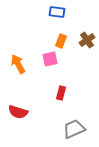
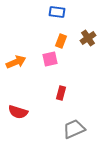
brown cross: moved 1 px right, 2 px up
orange arrow: moved 2 px left, 2 px up; rotated 96 degrees clockwise
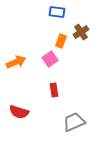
brown cross: moved 7 px left, 6 px up
pink square: rotated 21 degrees counterclockwise
red rectangle: moved 7 px left, 3 px up; rotated 24 degrees counterclockwise
red semicircle: moved 1 px right
gray trapezoid: moved 7 px up
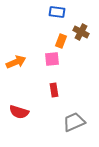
brown cross: rotated 28 degrees counterclockwise
pink square: moved 2 px right; rotated 28 degrees clockwise
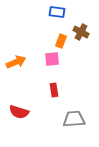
gray trapezoid: moved 3 px up; rotated 20 degrees clockwise
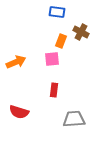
red rectangle: rotated 16 degrees clockwise
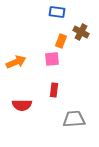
red semicircle: moved 3 px right, 7 px up; rotated 18 degrees counterclockwise
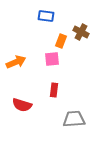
blue rectangle: moved 11 px left, 4 px down
red semicircle: rotated 18 degrees clockwise
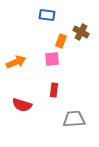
blue rectangle: moved 1 px right, 1 px up
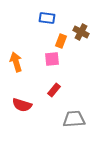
blue rectangle: moved 3 px down
orange arrow: rotated 84 degrees counterclockwise
red rectangle: rotated 32 degrees clockwise
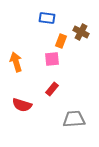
red rectangle: moved 2 px left, 1 px up
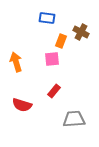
red rectangle: moved 2 px right, 2 px down
